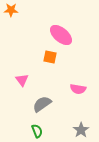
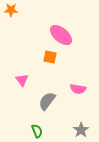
gray semicircle: moved 5 px right, 3 px up; rotated 18 degrees counterclockwise
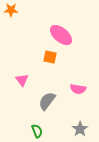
gray star: moved 1 px left, 1 px up
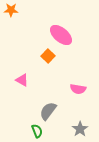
orange square: moved 2 px left, 1 px up; rotated 32 degrees clockwise
pink triangle: rotated 24 degrees counterclockwise
gray semicircle: moved 1 px right, 10 px down
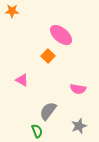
orange star: moved 1 px right, 1 px down
gray star: moved 1 px left, 3 px up; rotated 14 degrees clockwise
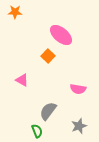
orange star: moved 3 px right, 1 px down
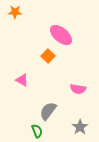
gray star: moved 1 px right, 1 px down; rotated 14 degrees counterclockwise
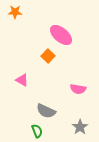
gray semicircle: moved 2 px left; rotated 102 degrees counterclockwise
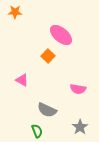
gray semicircle: moved 1 px right, 1 px up
